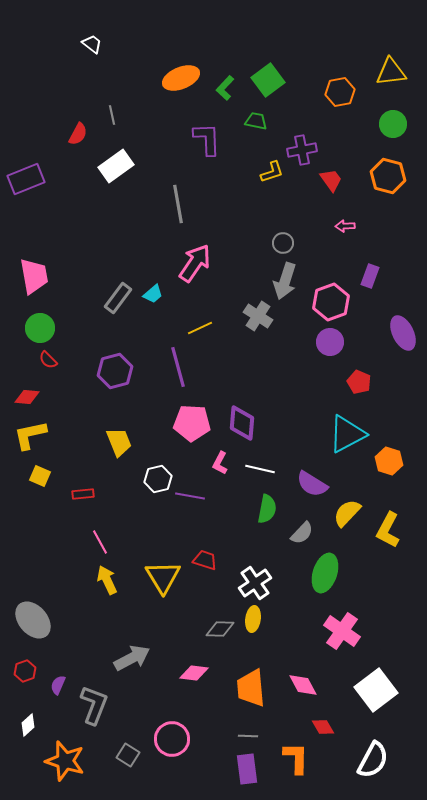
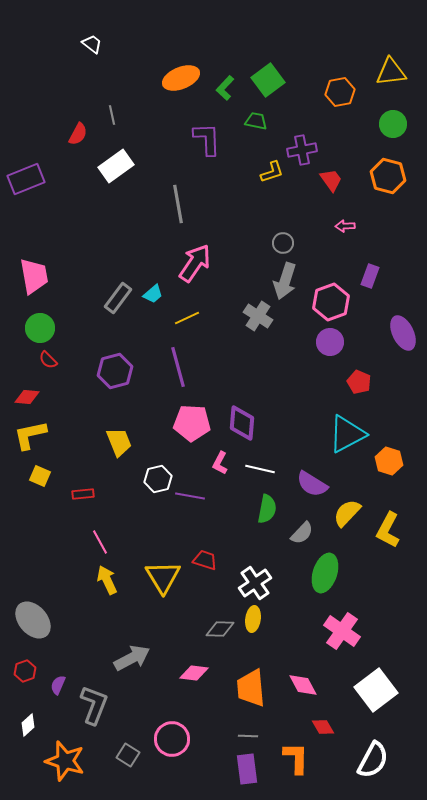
yellow line at (200, 328): moved 13 px left, 10 px up
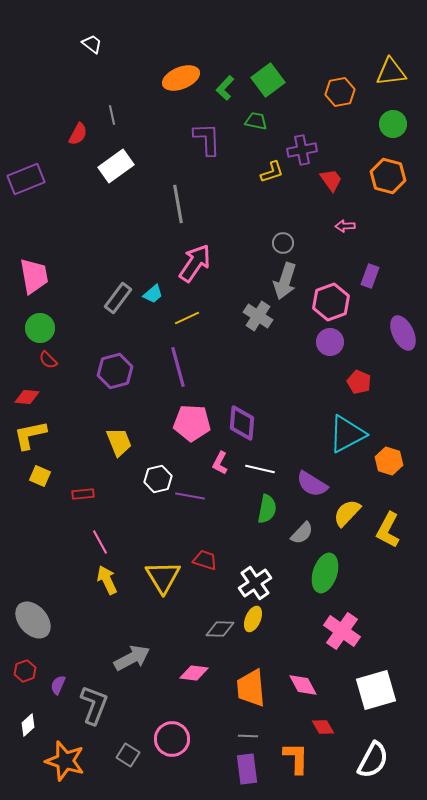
yellow ellipse at (253, 619): rotated 15 degrees clockwise
white square at (376, 690): rotated 21 degrees clockwise
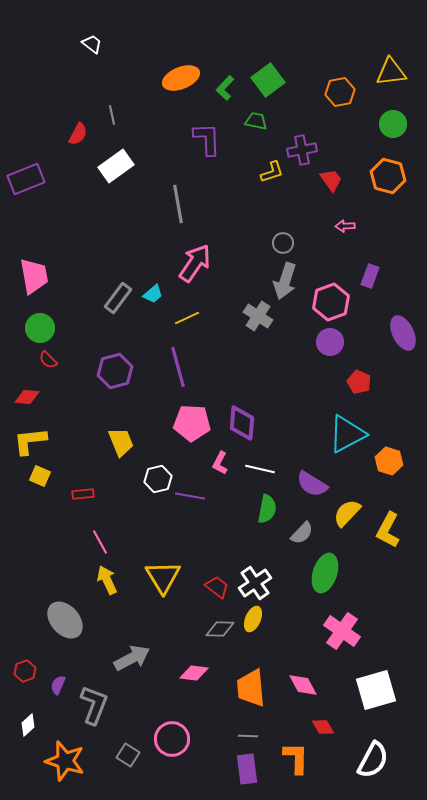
yellow L-shape at (30, 435): moved 6 px down; rotated 6 degrees clockwise
yellow trapezoid at (119, 442): moved 2 px right
red trapezoid at (205, 560): moved 12 px right, 27 px down; rotated 20 degrees clockwise
gray ellipse at (33, 620): moved 32 px right
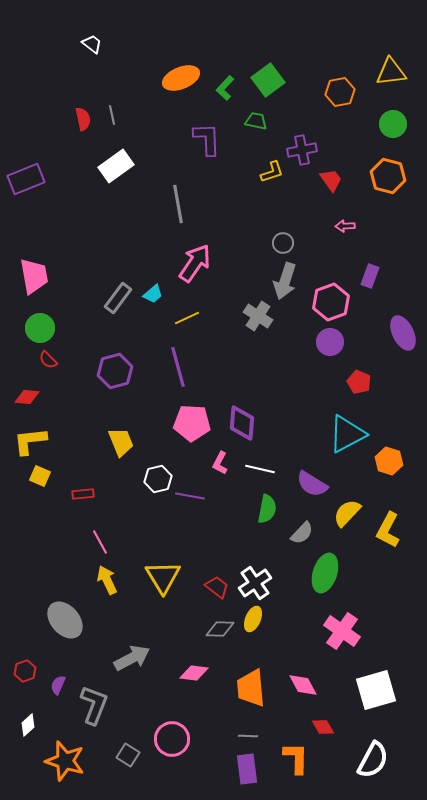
red semicircle at (78, 134): moved 5 px right, 15 px up; rotated 40 degrees counterclockwise
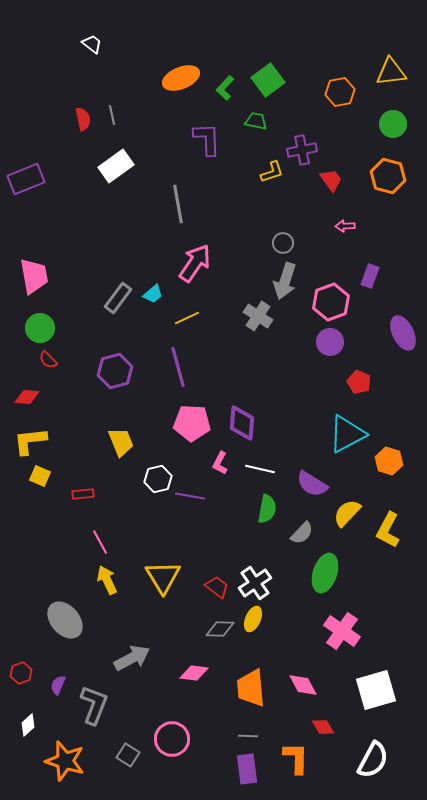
red hexagon at (25, 671): moved 4 px left, 2 px down
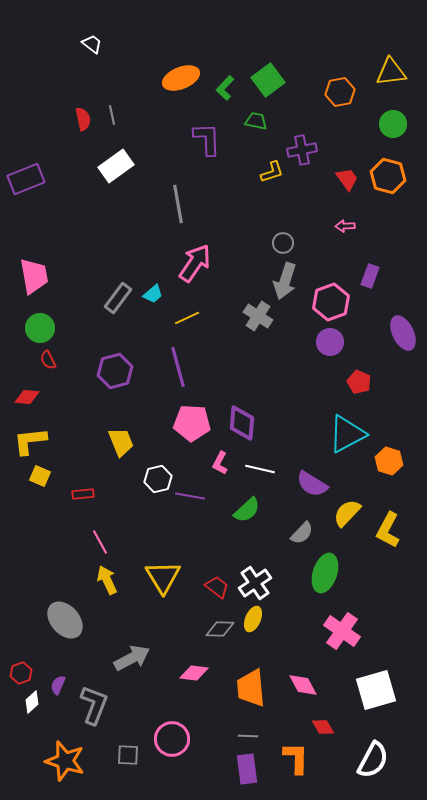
red trapezoid at (331, 180): moved 16 px right, 1 px up
red semicircle at (48, 360): rotated 18 degrees clockwise
green semicircle at (267, 509): moved 20 px left, 1 px down; rotated 36 degrees clockwise
white diamond at (28, 725): moved 4 px right, 23 px up
gray square at (128, 755): rotated 30 degrees counterclockwise
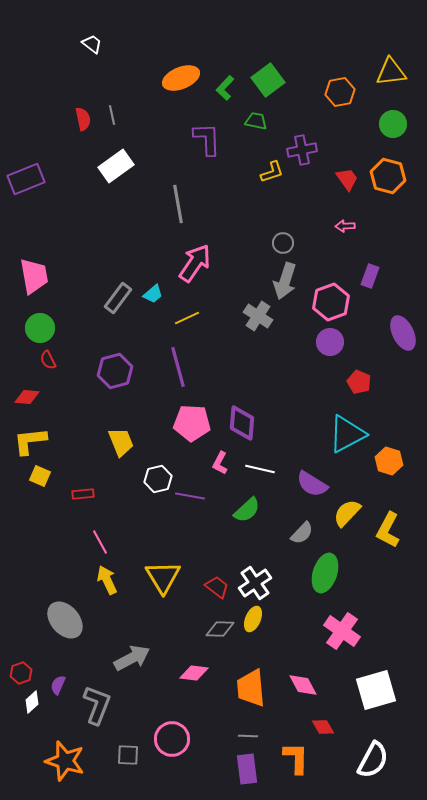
gray L-shape at (94, 705): moved 3 px right
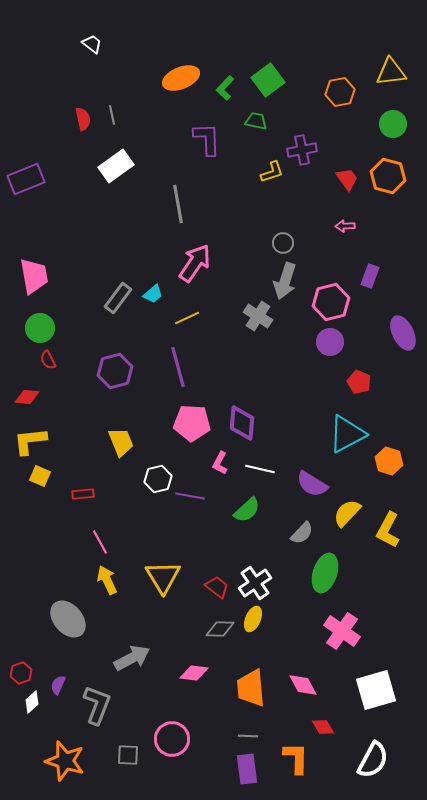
pink hexagon at (331, 302): rotated 6 degrees clockwise
gray ellipse at (65, 620): moved 3 px right, 1 px up
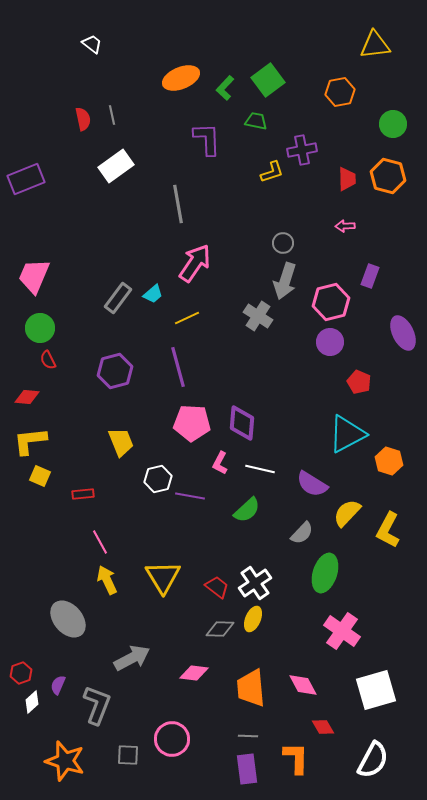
yellow triangle at (391, 72): moved 16 px left, 27 px up
red trapezoid at (347, 179): rotated 35 degrees clockwise
pink trapezoid at (34, 276): rotated 147 degrees counterclockwise
